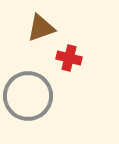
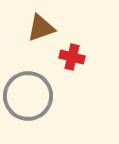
red cross: moved 3 px right, 1 px up
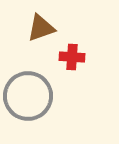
red cross: rotated 10 degrees counterclockwise
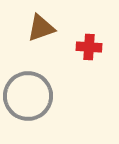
red cross: moved 17 px right, 10 px up
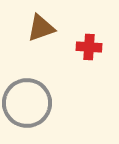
gray circle: moved 1 px left, 7 px down
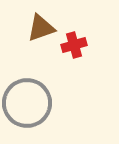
red cross: moved 15 px left, 2 px up; rotated 20 degrees counterclockwise
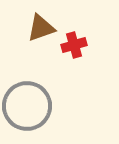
gray circle: moved 3 px down
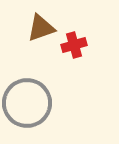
gray circle: moved 3 px up
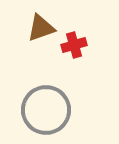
gray circle: moved 19 px right, 7 px down
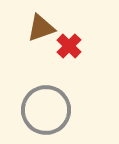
red cross: moved 5 px left, 1 px down; rotated 30 degrees counterclockwise
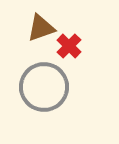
gray circle: moved 2 px left, 23 px up
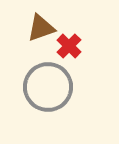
gray circle: moved 4 px right
